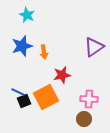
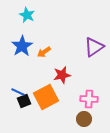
blue star: rotated 15 degrees counterclockwise
orange arrow: rotated 64 degrees clockwise
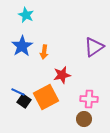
cyan star: moved 1 px left
orange arrow: rotated 48 degrees counterclockwise
black square: rotated 32 degrees counterclockwise
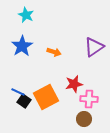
orange arrow: moved 10 px right; rotated 80 degrees counterclockwise
red star: moved 12 px right, 9 px down
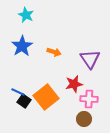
purple triangle: moved 4 px left, 12 px down; rotated 30 degrees counterclockwise
orange square: rotated 10 degrees counterclockwise
